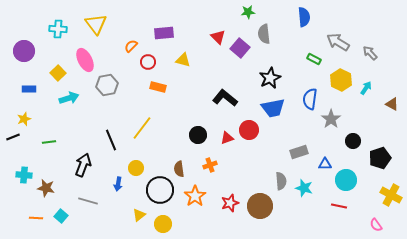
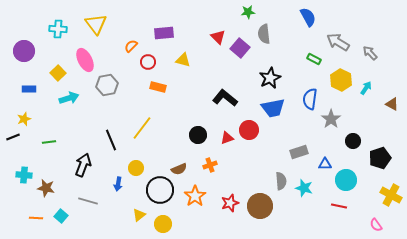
blue semicircle at (304, 17): moved 4 px right; rotated 24 degrees counterclockwise
brown semicircle at (179, 169): rotated 105 degrees counterclockwise
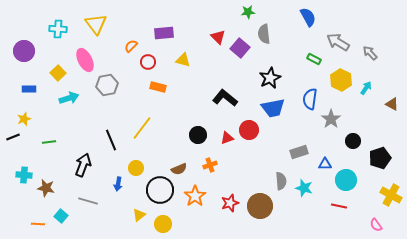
orange line at (36, 218): moved 2 px right, 6 px down
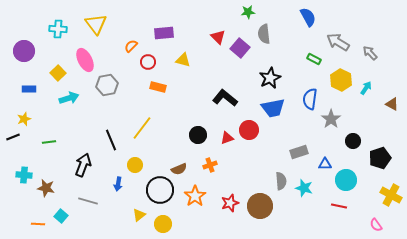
yellow circle at (136, 168): moved 1 px left, 3 px up
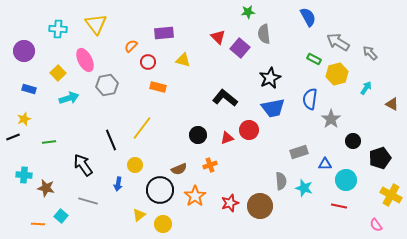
yellow hexagon at (341, 80): moved 4 px left, 6 px up; rotated 20 degrees clockwise
blue rectangle at (29, 89): rotated 16 degrees clockwise
black arrow at (83, 165): rotated 55 degrees counterclockwise
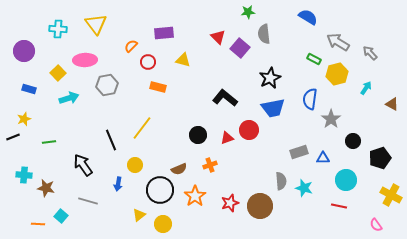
blue semicircle at (308, 17): rotated 30 degrees counterclockwise
pink ellipse at (85, 60): rotated 65 degrees counterclockwise
blue triangle at (325, 164): moved 2 px left, 6 px up
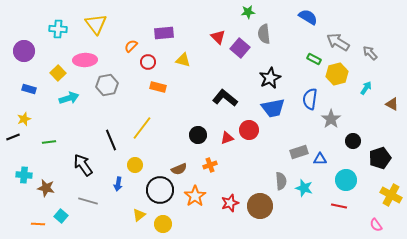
blue triangle at (323, 158): moved 3 px left, 1 px down
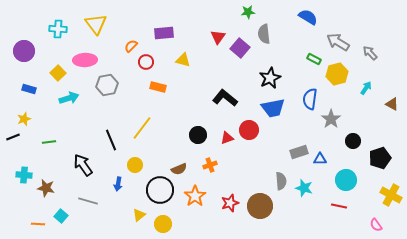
red triangle at (218, 37): rotated 21 degrees clockwise
red circle at (148, 62): moved 2 px left
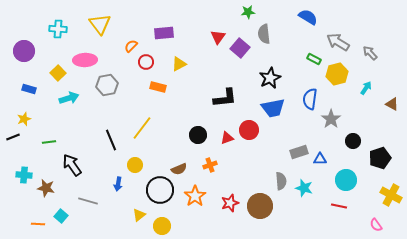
yellow triangle at (96, 24): moved 4 px right
yellow triangle at (183, 60): moved 4 px left, 4 px down; rotated 42 degrees counterclockwise
black L-shape at (225, 98): rotated 135 degrees clockwise
black arrow at (83, 165): moved 11 px left
yellow circle at (163, 224): moved 1 px left, 2 px down
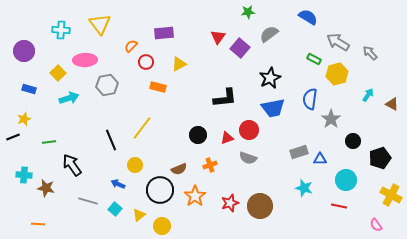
cyan cross at (58, 29): moved 3 px right, 1 px down
gray semicircle at (264, 34): moved 5 px right; rotated 60 degrees clockwise
cyan arrow at (366, 88): moved 2 px right, 7 px down
gray semicircle at (281, 181): moved 33 px left, 23 px up; rotated 114 degrees clockwise
blue arrow at (118, 184): rotated 104 degrees clockwise
cyan square at (61, 216): moved 54 px right, 7 px up
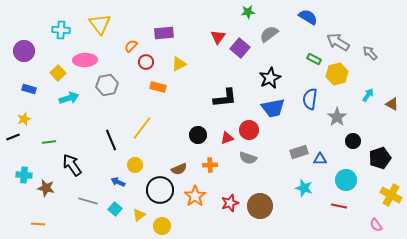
gray star at (331, 119): moved 6 px right, 2 px up
orange cross at (210, 165): rotated 16 degrees clockwise
blue arrow at (118, 184): moved 2 px up
